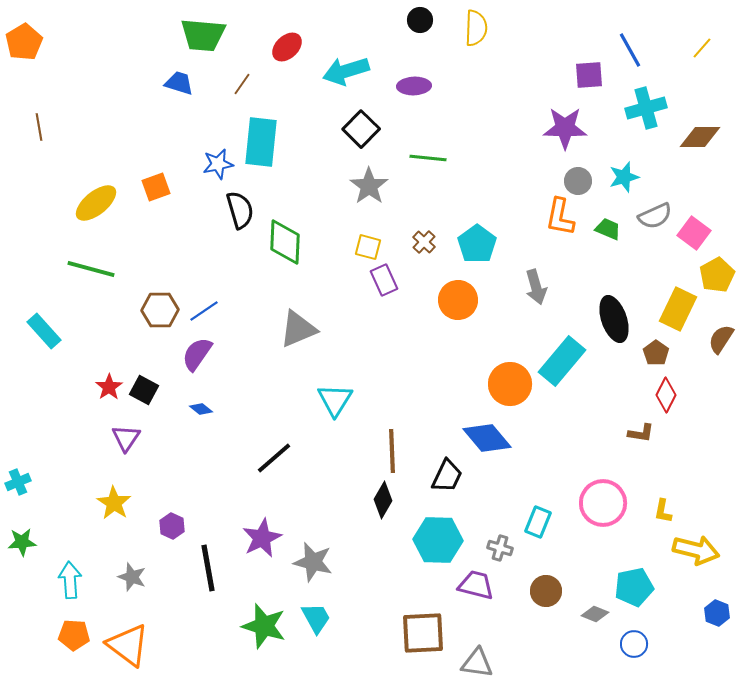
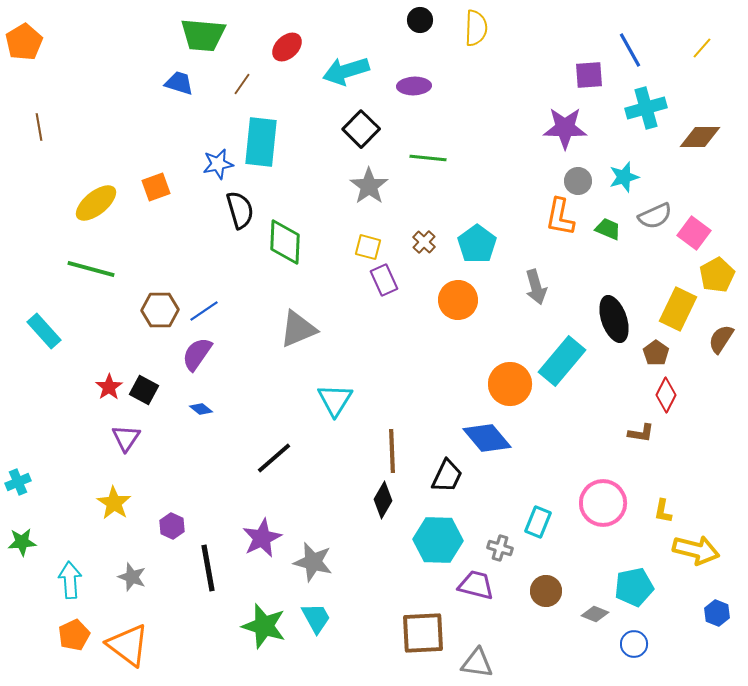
orange pentagon at (74, 635): rotated 28 degrees counterclockwise
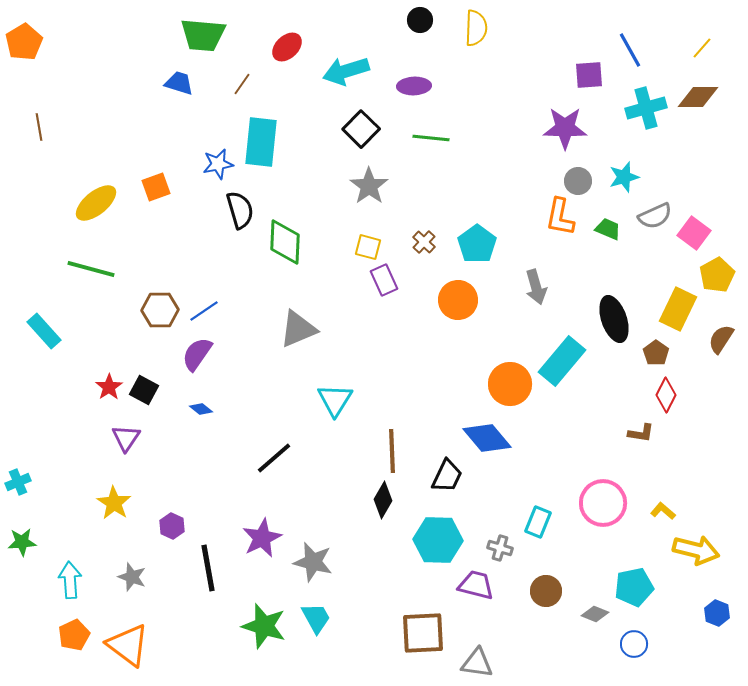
brown diamond at (700, 137): moved 2 px left, 40 px up
green line at (428, 158): moved 3 px right, 20 px up
yellow L-shape at (663, 511): rotated 120 degrees clockwise
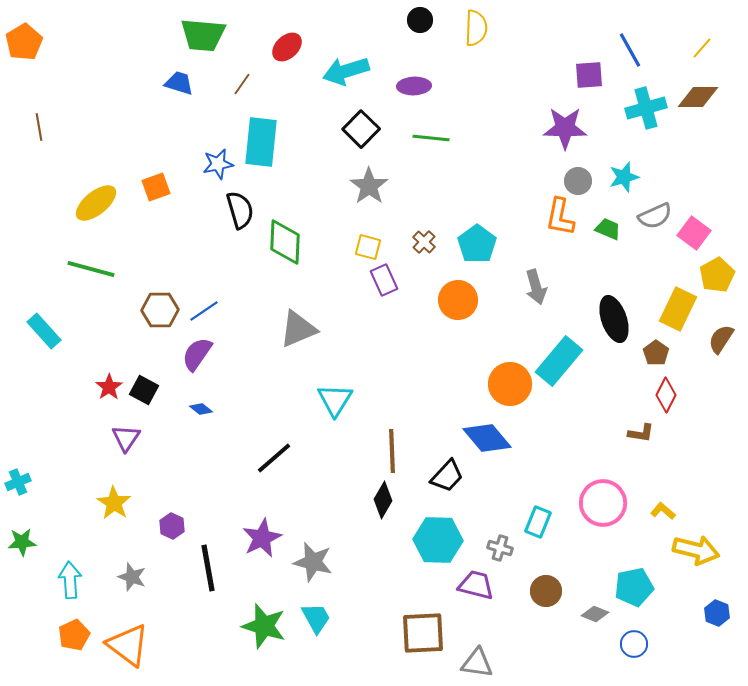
cyan rectangle at (562, 361): moved 3 px left
black trapezoid at (447, 476): rotated 18 degrees clockwise
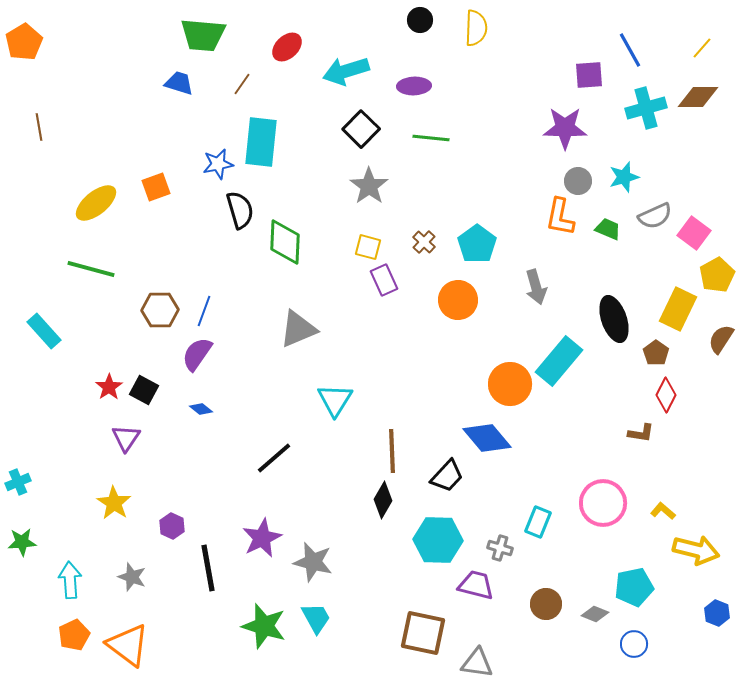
blue line at (204, 311): rotated 36 degrees counterclockwise
brown circle at (546, 591): moved 13 px down
brown square at (423, 633): rotated 15 degrees clockwise
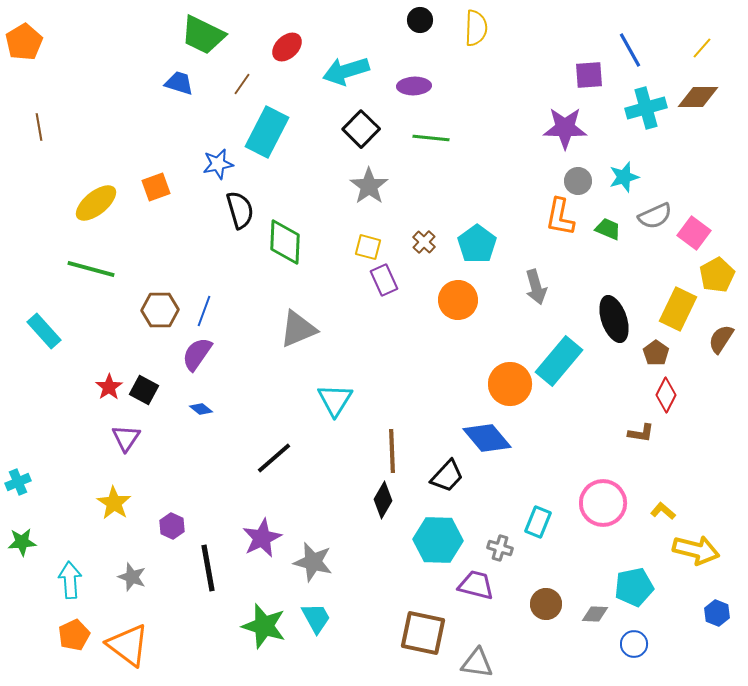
green trapezoid at (203, 35): rotated 21 degrees clockwise
cyan rectangle at (261, 142): moved 6 px right, 10 px up; rotated 21 degrees clockwise
gray diamond at (595, 614): rotated 20 degrees counterclockwise
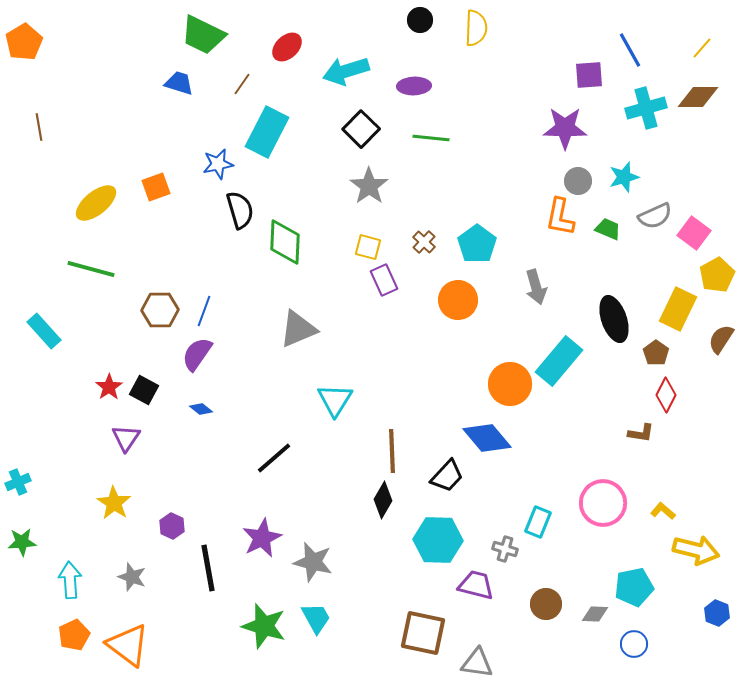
gray cross at (500, 548): moved 5 px right, 1 px down
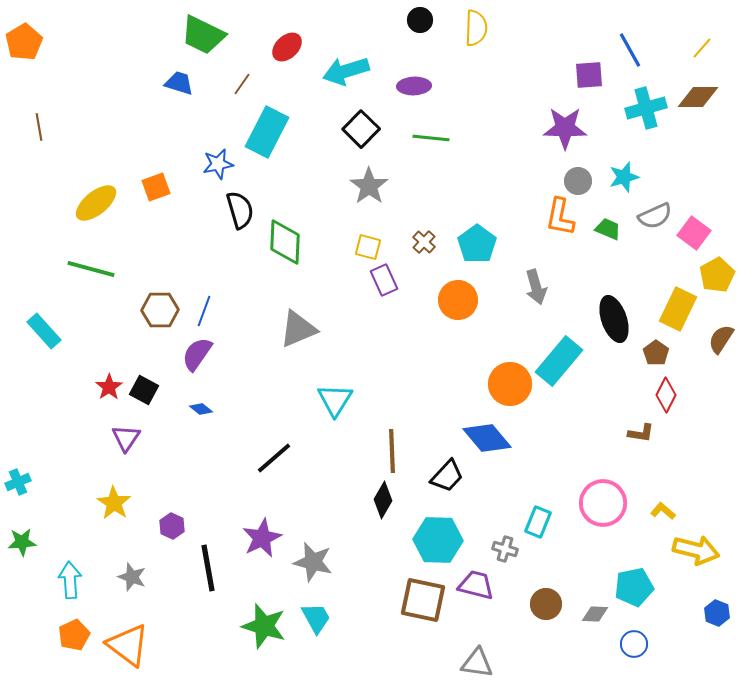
brown square at (423, 633): moved 33 px up
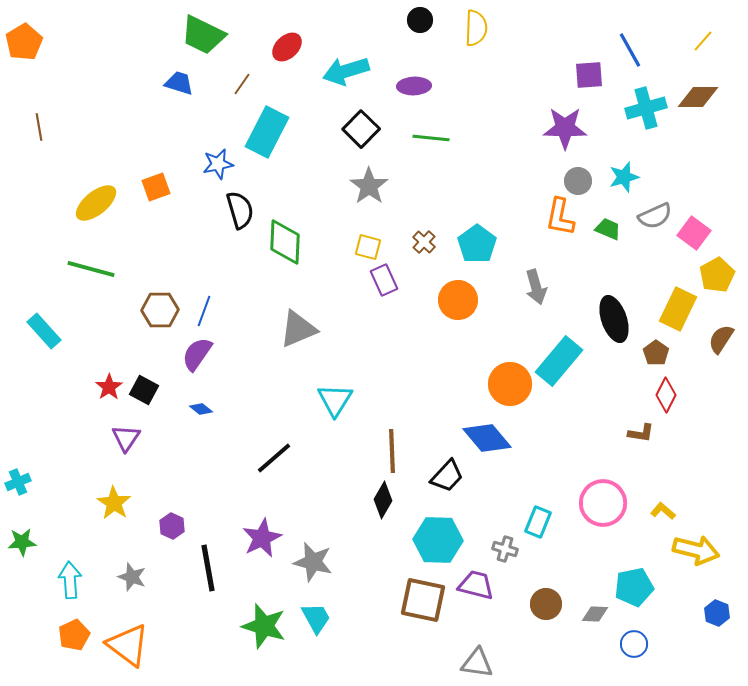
yellow line at (702, 48): moved 1 px right, 7 px up
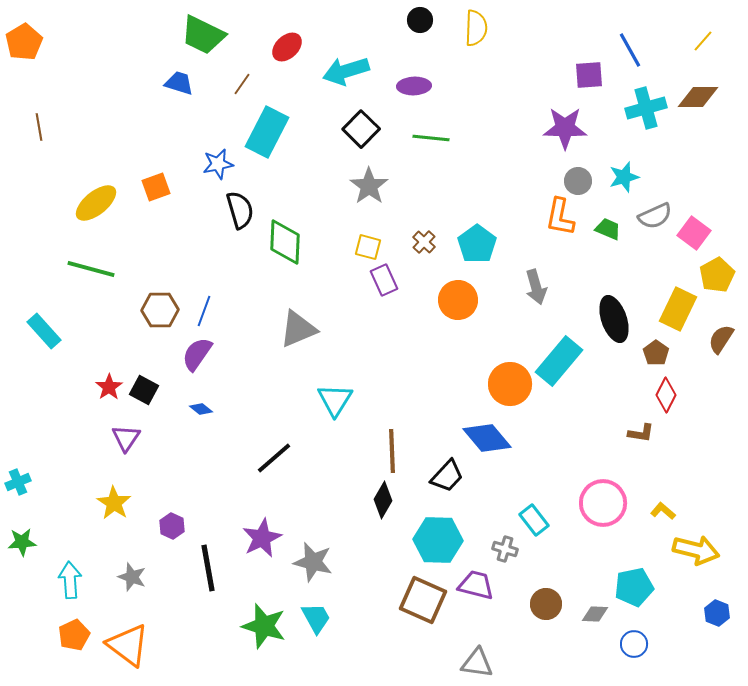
cyan rectangle at (538, 522): moved 4 px left, 2 px up; rotated 60 degrees counterclockwise
brown square at (423, 600): rotated 12 degrees clockwise
